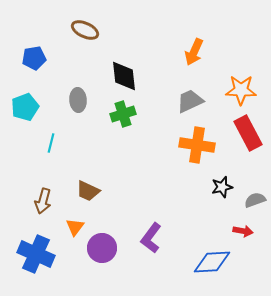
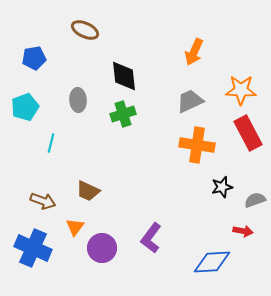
brown arrow: rotated 85 degrees counterclockwise
blue cross: moved 3 px left, 6 px up
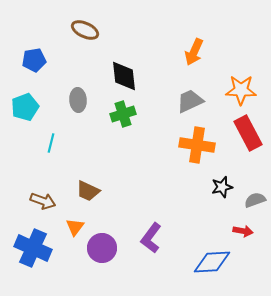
blue pentagon: moved 2 px down
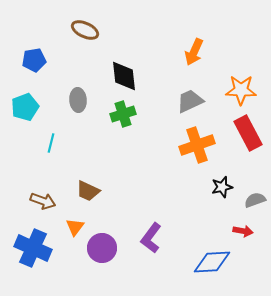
orange cross: rotated 28 degrees counterclockwise
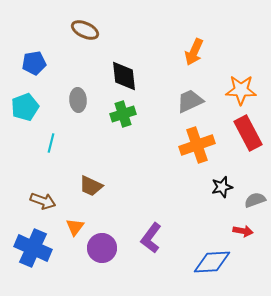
blue pentagon: moved 3 px down
brown trapezoid: moved 3 px right, 5 px up
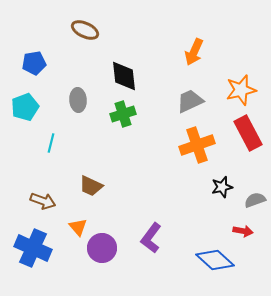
orange star: rotated 16 degrees counterclockwise
orange triangle: moved 3 px right; rotated 18 degrees counterclockwise
blue diamond: moved 3 px right, 2 px up; rotated 45 degrees clockwise
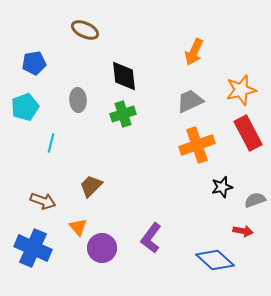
brown trapezoid: rotated 110 degrees clockwise
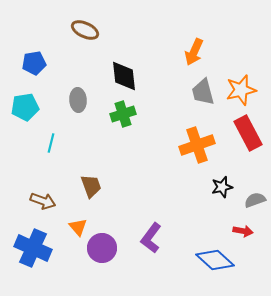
gray trapezoid: moved 13 px right, 9 px up; rotated 80 degrees counterclockwise
cyan pentagon: rotated 12 degrees clockwise
brown trapezoid: rotated 115 degrees clockwise
